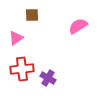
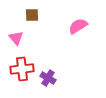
pink triangle: rotated 35 degrees counterclockwise
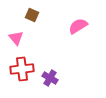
brown square: rotated 24 degrees clockwise
purple cross: moved 2 px right
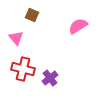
red cross: moved 1 px right; rotated 20 degrees clockwise
purple cross: rotated 21 degrees clockwise
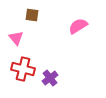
brown square: rotated 16 degrees counterclockwise
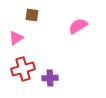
pink triangle: rotated 35 degrees clockwise
red cross: rotated 30 degrees counterclockwise
purple cross: rotated 35 degrees clockwise
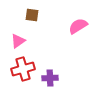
pink triangle: moved 2 px right, 3 px down
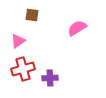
pink semicircle: moved 1 px left, 2 px down
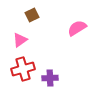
brown square: rotated 32 degrees counterclockwise
pink triangle: moved 2 px right, 1 px up
